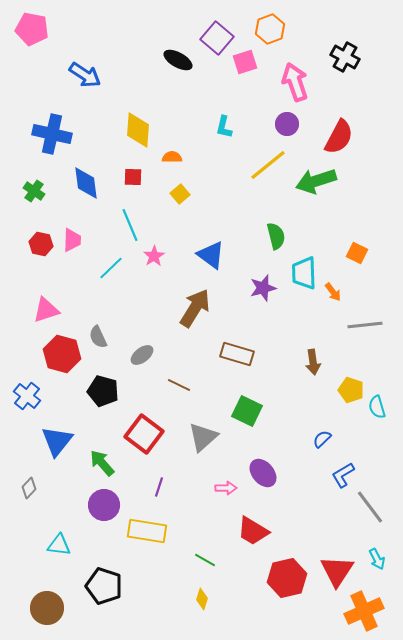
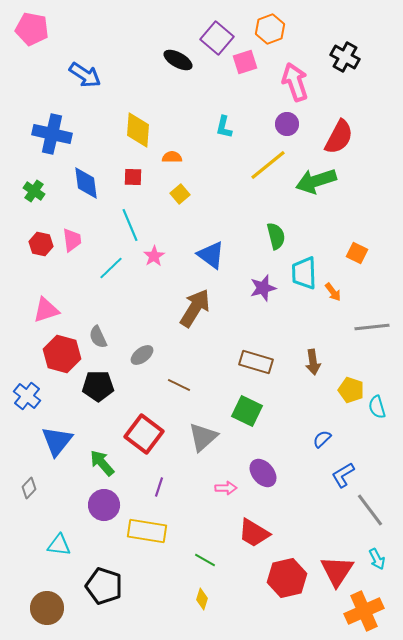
pink trapezoid at (72, 240): rotated 10 degrees counterclockwise
gray line at (365, 325): moved 7 px right, 2 px down
brown rectangle at (237, 354): moved 19 px right, 8 px down
black pentagon at (103, 391): moved 5 px left, 5 px up; rotated 16 degrees counterclockwise
gray line at (370, 507): moved 3 px down
red trapezoid at (253, 531): moved 1 px right, 2 px down
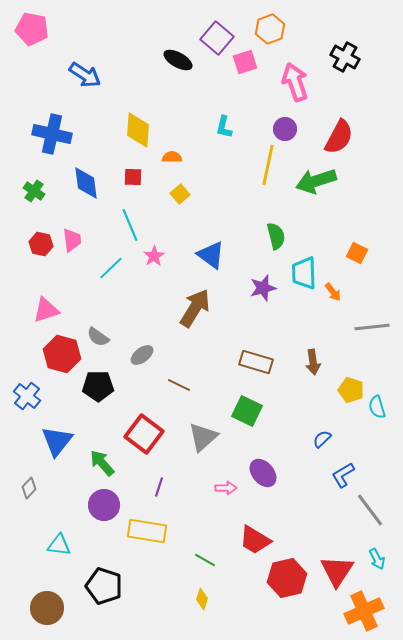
purple circle at (287, 124): moved 2 px left, 5 px down
yellow line at (268, 165): rotated 39 degrees counterclockwise
gray semicircle at (98, 337): rotated 30 degrees counterclockwise
red trapezoid at (254, 533): moved 1 px right, 7 px down
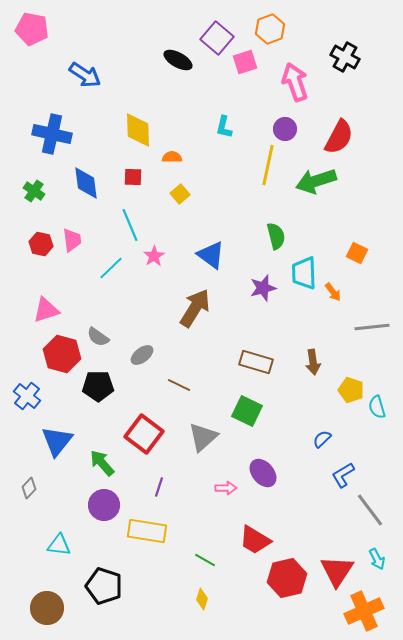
yellow diamond at (138, 130): rotated 6 degrees counterclockwise
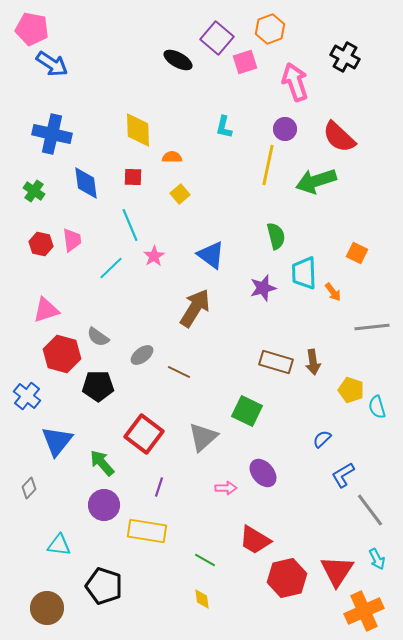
blue arrow at (85, 75): moved 33 px left, 11 px up
red semicircle at (339, 137): rotated 105 degrees clockwise
brown rectangle at (256, 362): moved 20 px right
brown line at (179, 385): moved 13 px up
yellow diamond at (202, 599): rotated 25 degrees counterclockwise
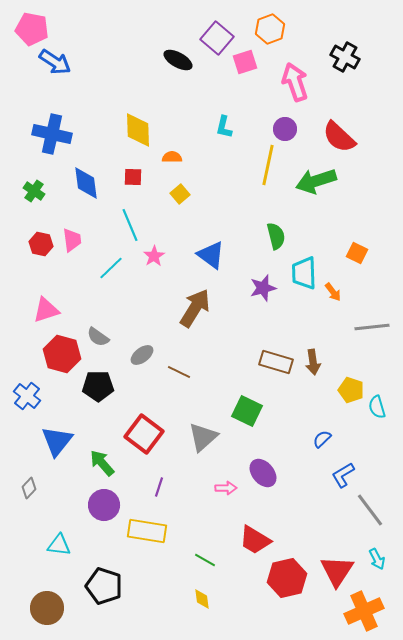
blue arrow at (52, 64): moved 3 px right, 2 px up
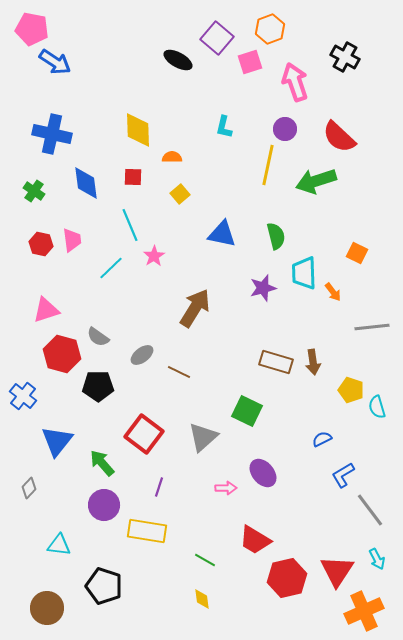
pink square at (245, 62): moved 5 px right
blue triangle at (211, 255): moved 11 px right, 21 px up; rotated 24 degrees counterclockwise
blue cross at (27, 396): moved 4 px left
blue semicircle at (322, 439): rotated 18 degrees clockwise
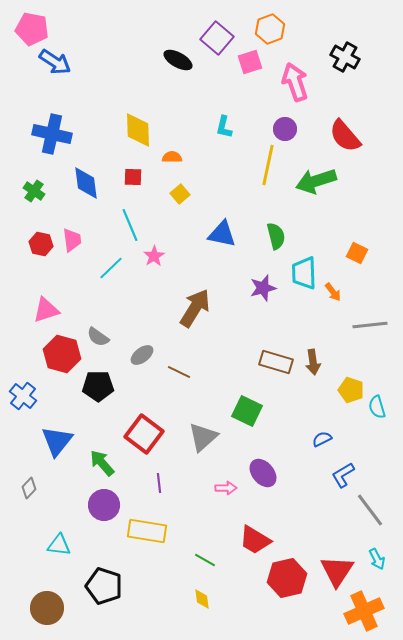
red semicircle at (339, 137): moved 6 px right, 1 px up; rotated 6 degrees clockwise
gray line at (372, 327): moved 2 px left, 2 px up
purple line at (159, 487): moved 4 px up; rotated 24 degrees counterclockwise
